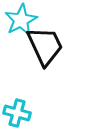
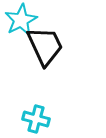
cyan cross: moved 19 px right, 6 px down
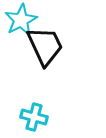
cyan cross: moved 2 px left, 2 px up
